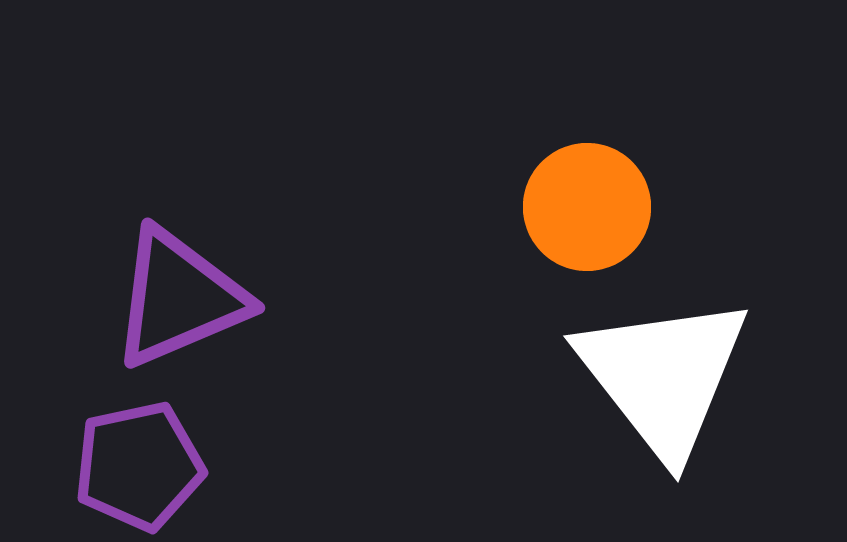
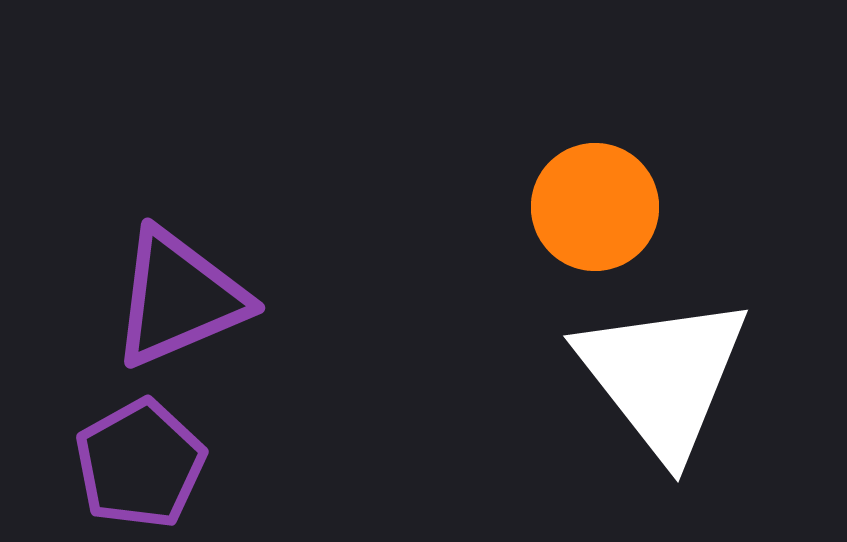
orange circle: moved 8 px right
purple pentagon: moved 1 px right, 2 px up; rotated 17 degrees counterclockwise
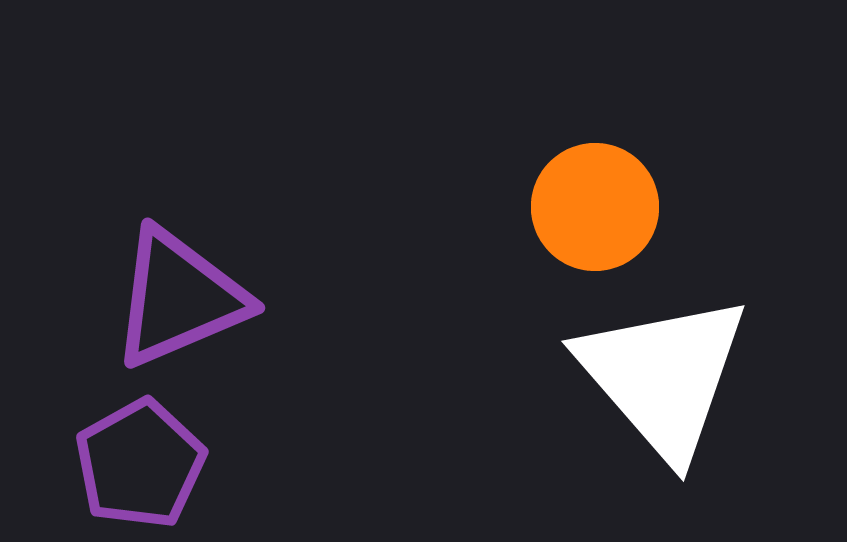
white triangle: rotated 3 degrees counterclockwise
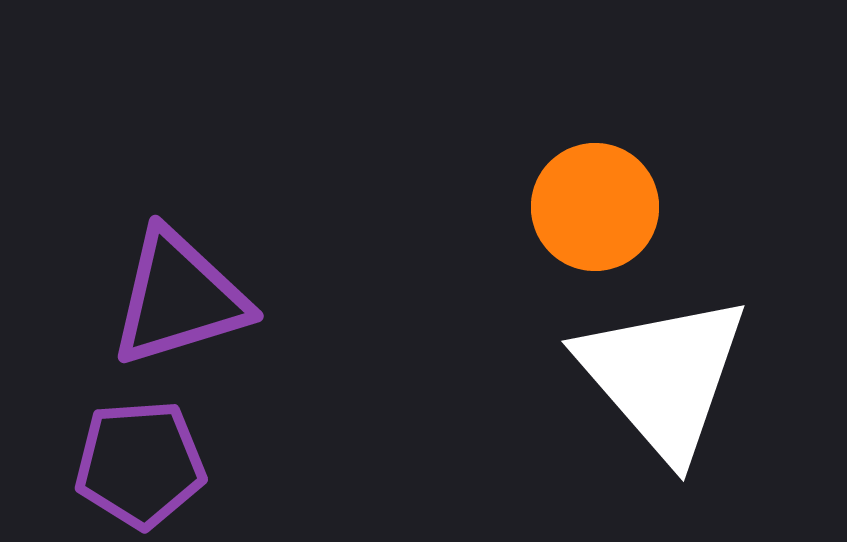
purple triangle: rotated 6 degrees clockwise
purple pentagon: rotated 25 degrees clockwise
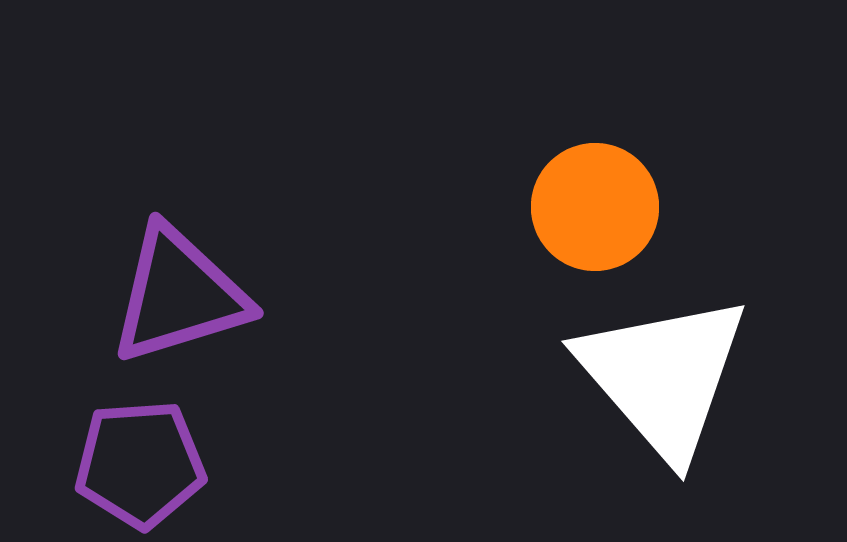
purple triangle: moved 3 px up
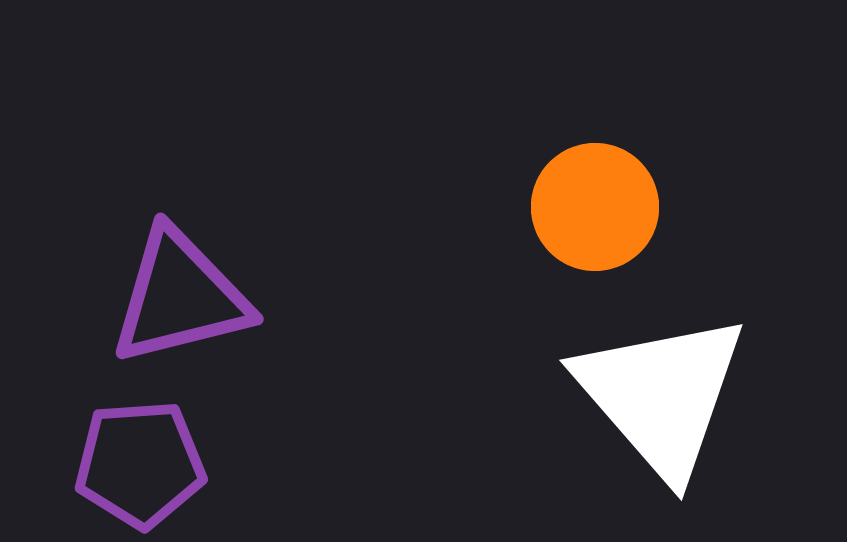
purple triangle: moved 1 px right, 2 px down; rotated 3 degrees clockwise
white triangle: moved 2 px left, 19 px down
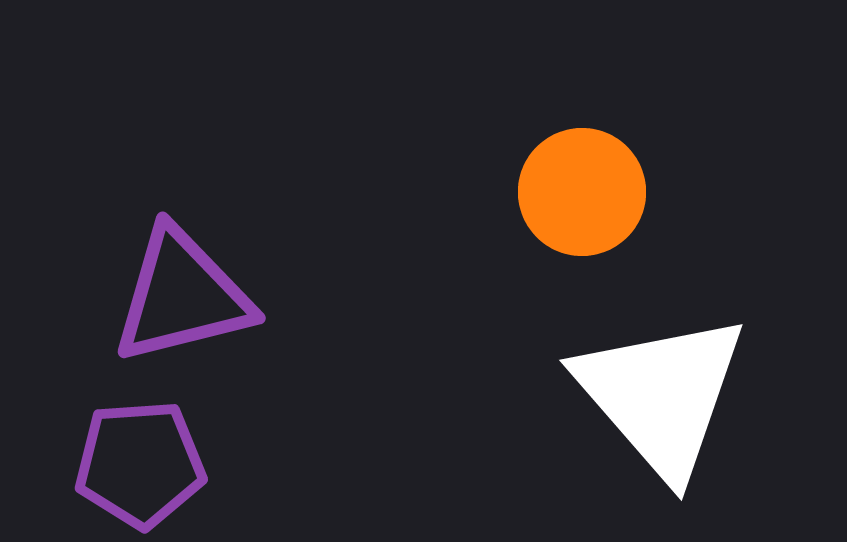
orange circle: moved 13 px left, 15 px up
purple triangle: moved 2 px right, 1 px up
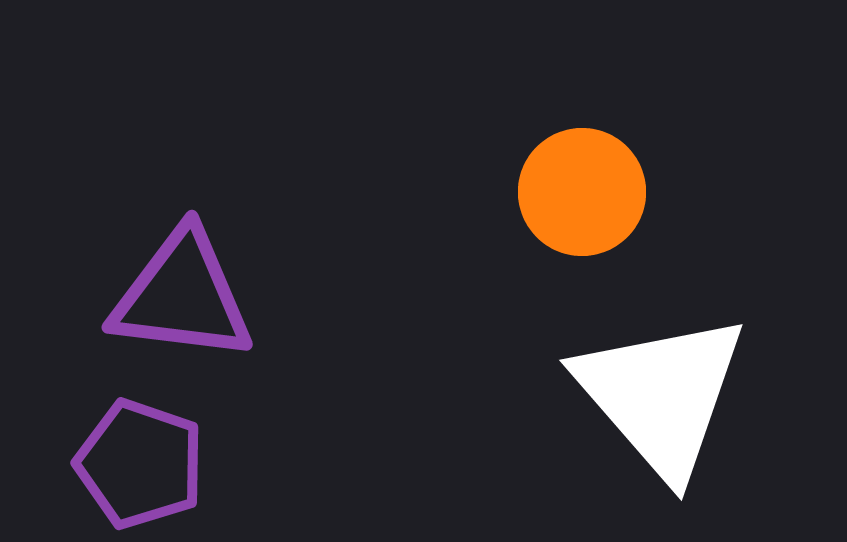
purple triangle: rotated 21 degrees clockwise
purple pentagon: rotated 23 degrees clockwise
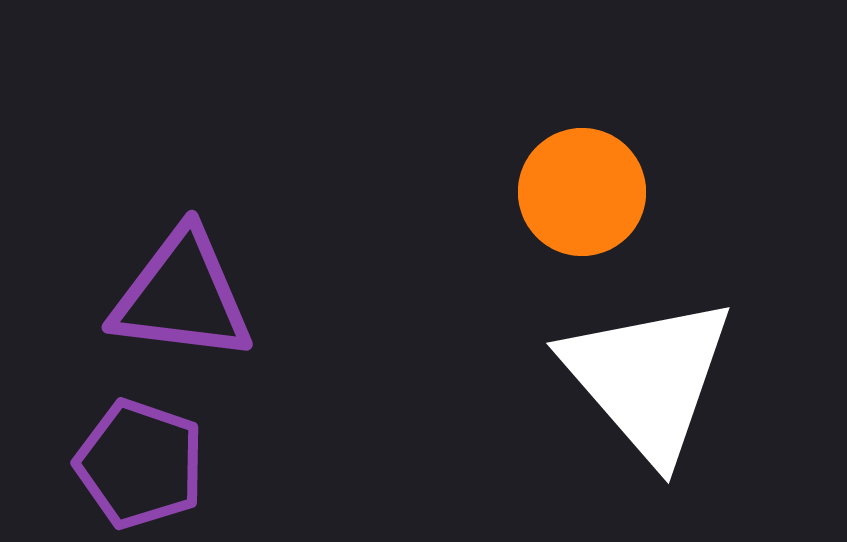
white triangle: moved 13 px left, 17 px up
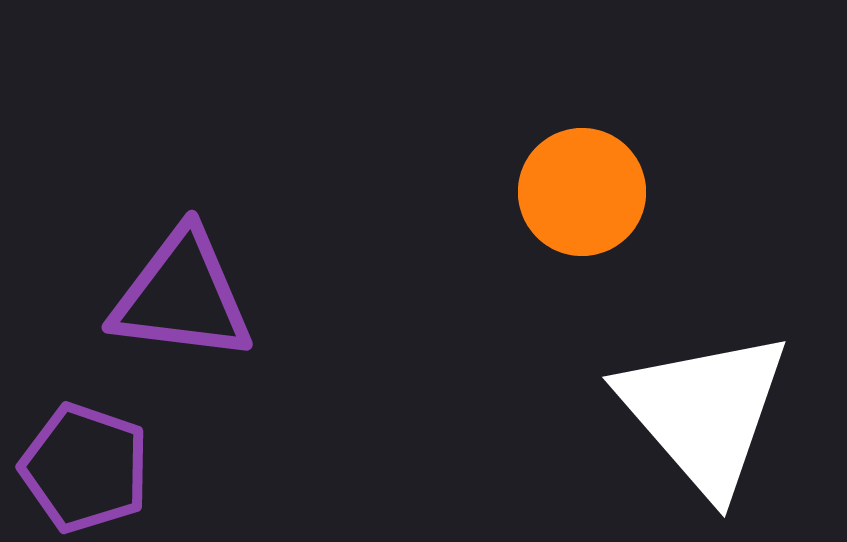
white triangle: moved 56 px right, 34 px down
purple pentagon: moved 55 px left, 4 px down
